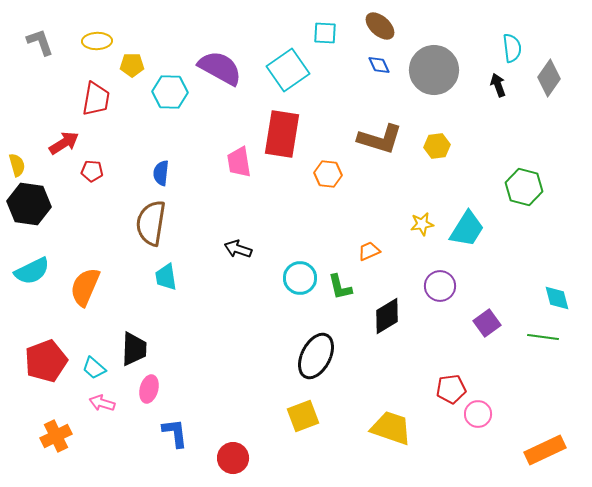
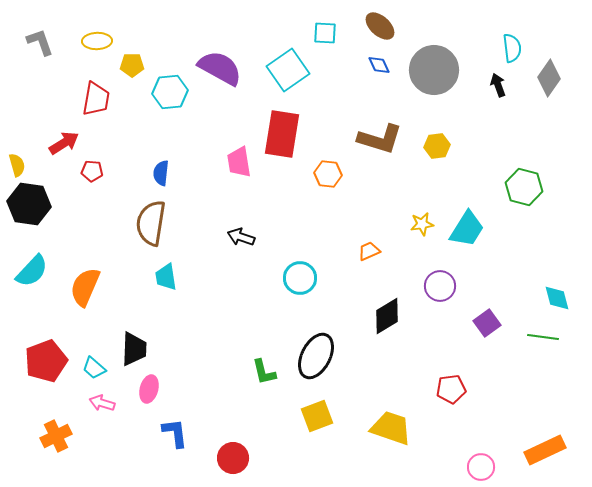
cyan hexagon at (170, 92): rotated 8 degrees counterclockwise
black arrow at (238, 249): moved 3 px right, 12 px up
cyan semicircle at (32, 271): rotated 21 degrees counterclockwise
green L-shape at (340, 287): moved 76 px left, 85 px down
pink circle at (478, 414): moved 3 px right, 53 px down
yellow square at (303, 416): moved 14 px right
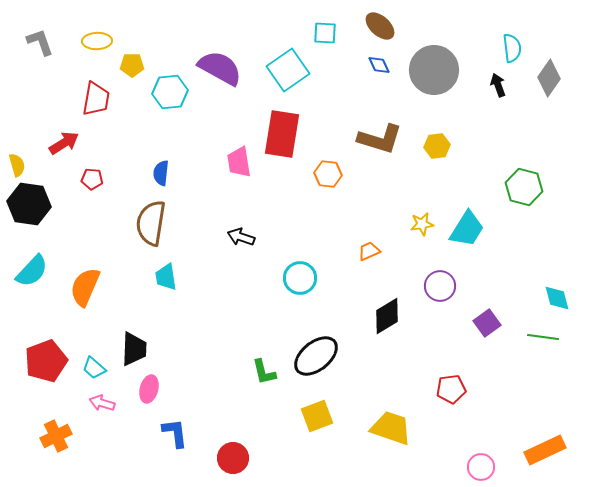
red pentagon at (92, 171): moved 8 px down
black ellipse at (316, 356): rotated 24 degrees clockwise
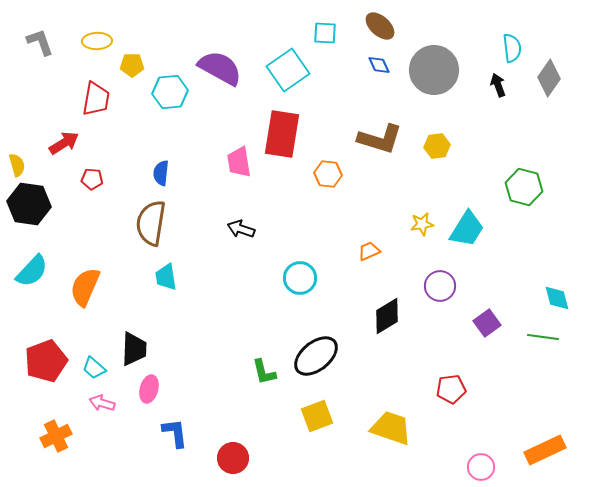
black arrow at (241, 237): moved 8 px up
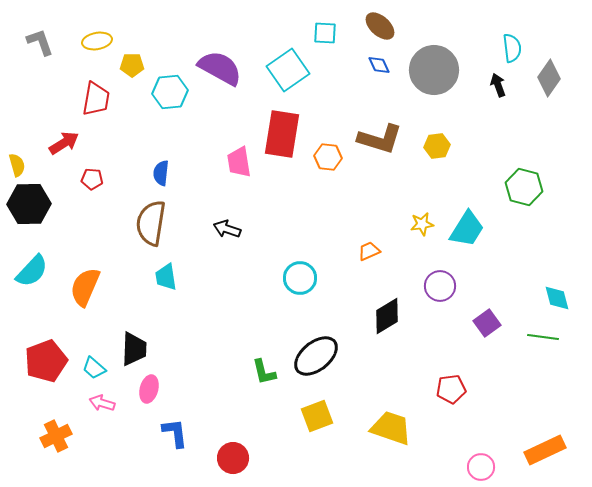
yellow ellipse at (97, 41): rotated 8 degrees counterclockwise
orange hexagon at (328, 174): moved 17 px up
black hexagon at (29, 204): rotated 9 degrees counterclockwise
black arrow at (241, 229): moved 14 px left
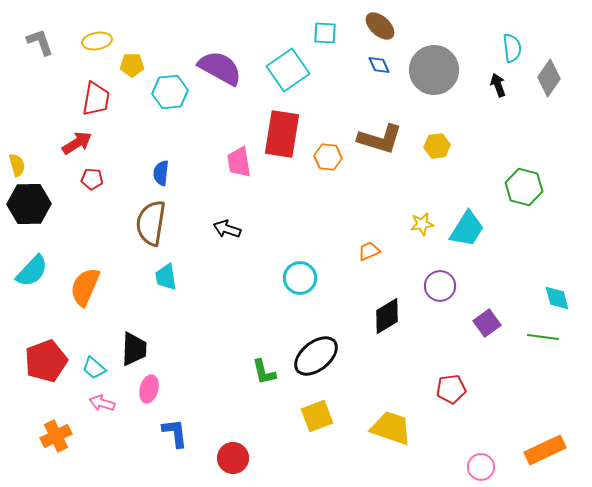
red arrow at (64, 143): moved 13 px right
